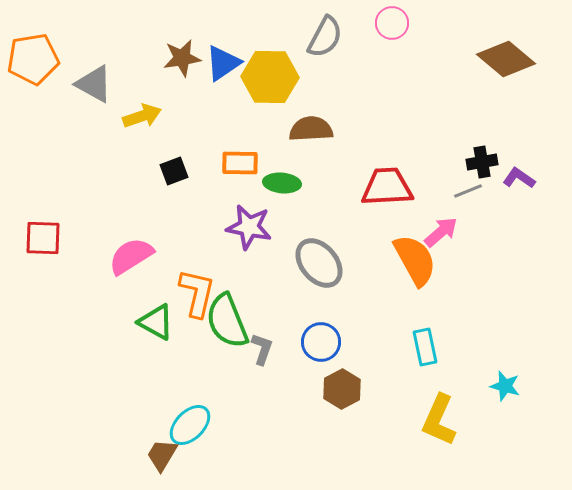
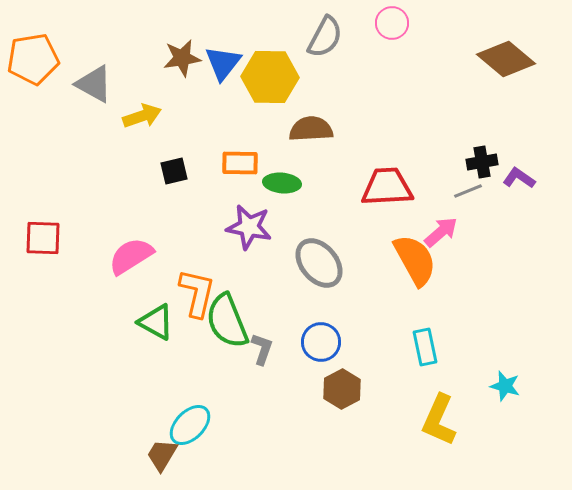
blue triangle: rotated 18 degrees counterclockwise
black square: rotated 8 degrees clockwise
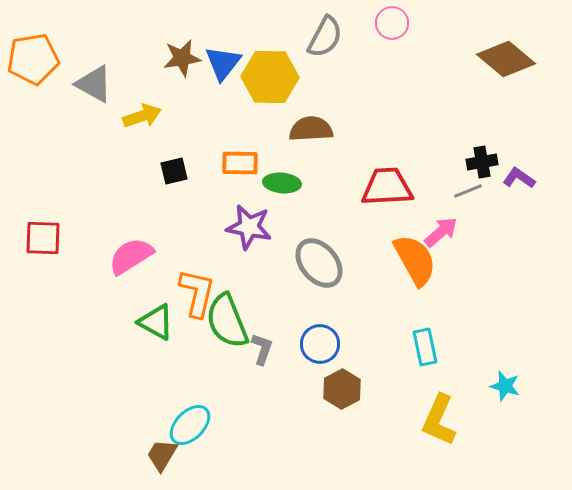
blue circle: moved 1 px left, 2 px down
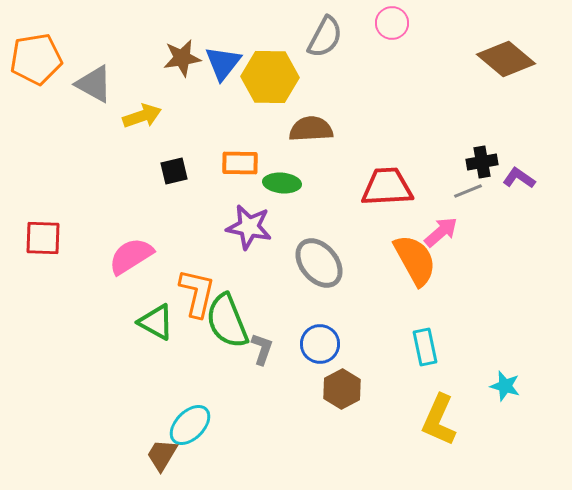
orange pentagon: moved 3 px right
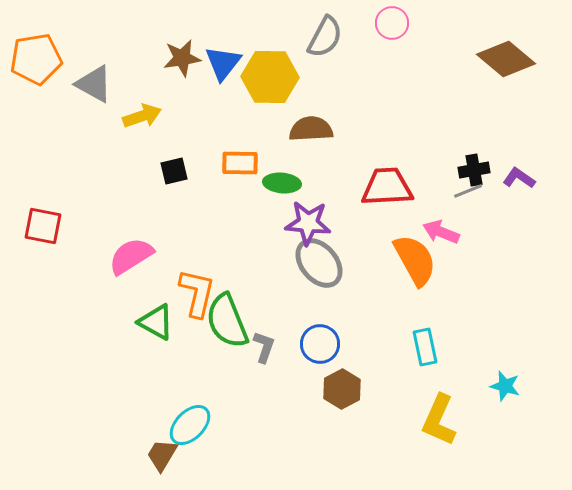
black cross: moved 8 px left, 8 px down
purple star: moved 59 px right, 4 px up; rotated 6 degrees counterclockwise
pink arrow: rotated 117 degrees counterclockwise
red square: moved 12 px up; rotated 9 degrees clockwise
gray L-shape: moved 2 px right, 2 px up
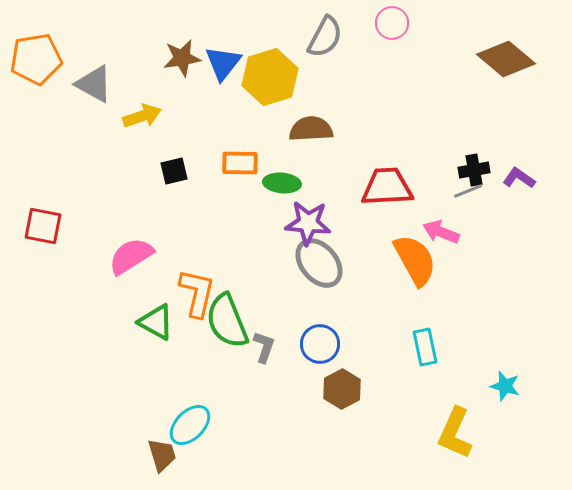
yellow hexagon: rotated 18 degrees counterclockwise
yellow L-shape: moved 16 px right, 13 px down
brown trapezoid: rotated 132 degrees clockwise
